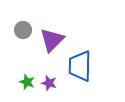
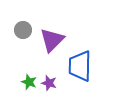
green star: moved 2 px right
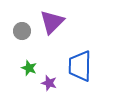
gray circle: moved 1 px left, 1 px down
purple triangle: moved 18 px up
green star: moved 14 px up
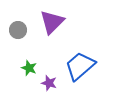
gray circle: moved 4 px left, 1 px up
blue trapezoid: rotated 48 degrees clockwise
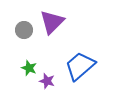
gray circle: moved 6 px right
purple star: moved 2 px left, 2 px up
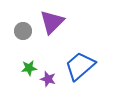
gray circle: moved 1 px left, 1 px down
green star: rotated 28 degrees counterclockwise
purple star: moved 1 px right, 2 px up
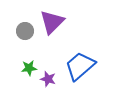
gray circle: moved 2 px right
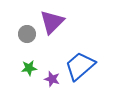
gray circle: moved 2 px right, 3 px down
purple star: moved 4 px right
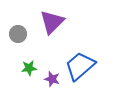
gray circle: moved 9 px left
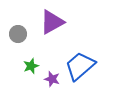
purple triangle: rotated 16 degrees clockwise
green star: moved 2 px right, 2 px up; rotated 14 degrees counterclockwise
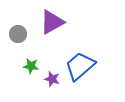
green star: rotated 28 degrees clockwise
